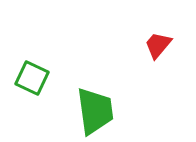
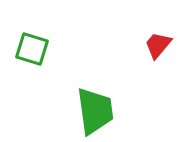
green square: moved 29 px up; rotated 8 degrees counterclockwise
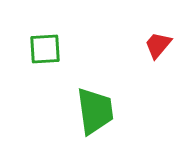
green square: moved 13 px right; rotated 20 degrees counterclockwise
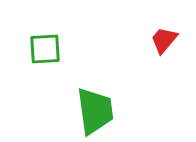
red trapezoid: moved 6 px right, 5 px up
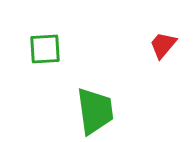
red trapezoid: moved 1 px left, 5 px down
